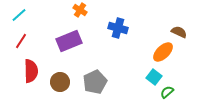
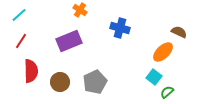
blue cross: moved 2 px right
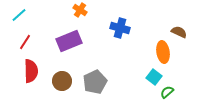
red line: moved 4 px right, 1 px down
orange ellipse: rotated 55 degrees counterclockwise
brown circle: moved 2 px right, 1 px up
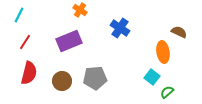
cyan line: rotated 21 degrees counterclockwise
blue cross: rotated 18 degrees clockwise
red semicircle: moved 2 px left, 2 px down; rotated 15 degrees clockwise
cyan square: moved 2 px left
gray pentagon: moved 4 px up; rotated 20 degrees clockwise
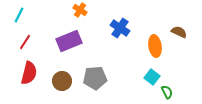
orange ellipse: moved 8 px left, 6 px up
green semicircle: rotated 104 degrees clockwise
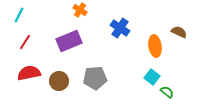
red semicircle: rotated 115 degrees counterclockwise
brown circle: moved 3 px left
green semicircle: rotated 24 degrees counterclockwise
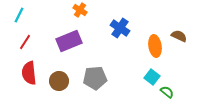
brown semicircle: moved 4 px down
red semicircle: rotated 85 degrees counterclockwise
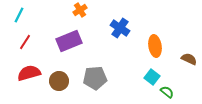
orange cross: rotated 24 degrees clockwise
brown semicircle: moved 10 px right, 23 px down
red semicircle: rotated 80 degrees clockwise
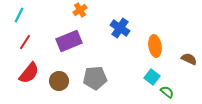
red semicircle: rotated 145 degrees clockwise
